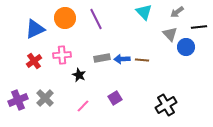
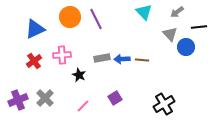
orange circle: moved 5 px right, 1 px up
black cross: moved 2 px left, 1 px up
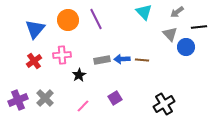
orange circle: moved 2 px left, 3 px down
blue triangle: rotated 25 degrees counterclockwise
gray rectangle: moved 2 px down
black star: rotated 16 degrees clockwise
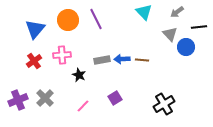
black star: rotated 16 degrees counterclockwise
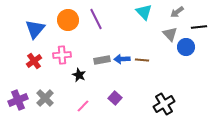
purple square: rotated 16 degrees counterclockwise
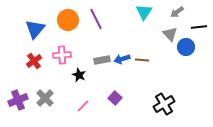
cyan triangle: rotated 18 degrees clockwise
blue arrow: rotated 14 degrees counterclockwise
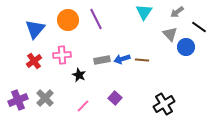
black line: rotated 42 degrees clockwise
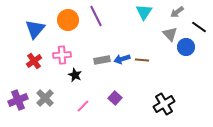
purple line: moved 3 px up
black star: moved 4 px left
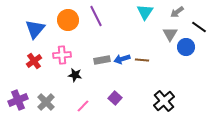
cyan triangle: moved 1 px right
gray triangle: rotated 14 degrees clockwise
black star: rotated 16 degrees counterclockwise
gray cross: moved 1 px right, 4 px down
black cross: moved 3 px up; rotated 10 degrees counterclockwise
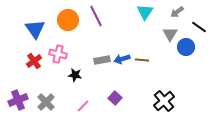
blue triangle: rotated 15 degrees counterclockwise
pink cross: moved 4 px left, 1 px up; rotated 18 degrees clockwise
